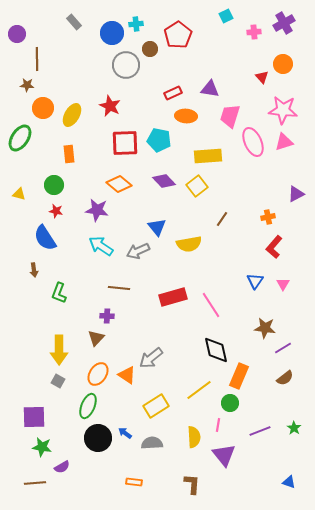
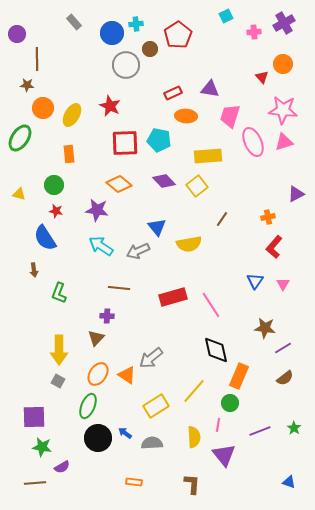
yellow line at (199, 390): moved 5 px left, 1 px down; rotated 12 degrees counterclockwise
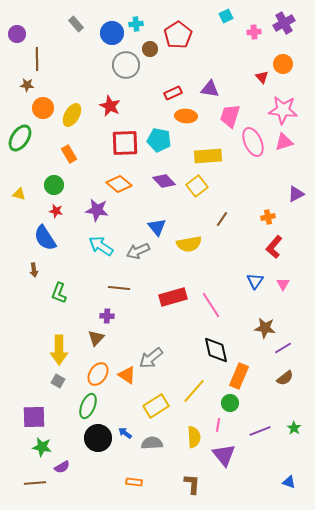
gray rectangle at (74, 22): moved 2 px right, 2 px down
orange rectangle at (69, 154): rotated 24 degrees counterclockwise
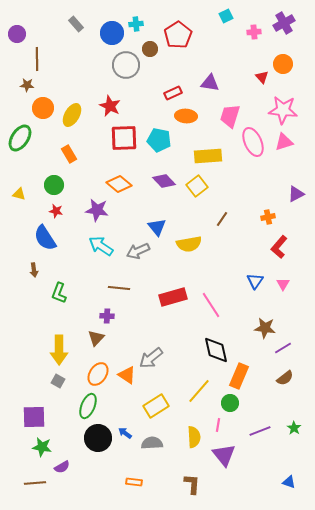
purple triangle at (210, 89): moved 6 px up
red square at (125, 143): moved 1 px left, 5 px up
red L-shape at (274, 247): moved 5 px right
yellow line at (194, 391): moved 5 px right
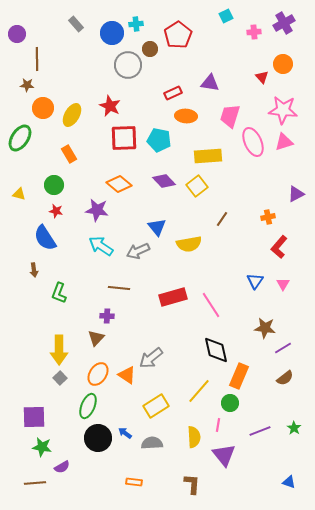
gray circle at (126, 65): moved 2 px right
gray square at (58, 381): moved 2 px right, 3 px up; rotated 16 degrees clockwise
